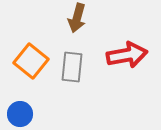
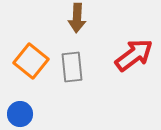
brown arrow: rotated 12 degrees counterclockwise
red arrow: moved 7 px right; rotated 27 degrees counterclockwise
gray rectangle: rotated 12 degrees counterclockwise
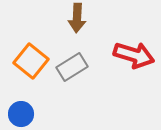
red arrow: rotated 54 degrees clockwise
gray rectangle: rotated 64 degrees clockwise
blue circle: moved 1 px right
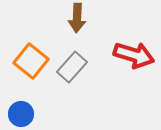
gray rectangle: rotated 16 degrees counterclockwise
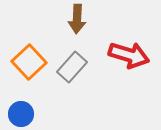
brown arrow: moved 1 px down
red arrow: moved 5 px left
orange square: moved 2 px left, 1 px down; rotated 8 degrees clockwise
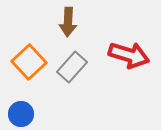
brown arrow: moved 9 px left, 3 px down
